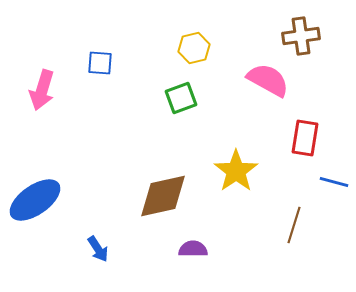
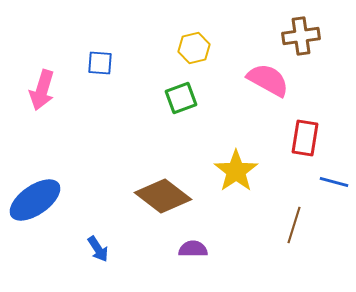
brown diamond: rotated 50 degrees clockwise
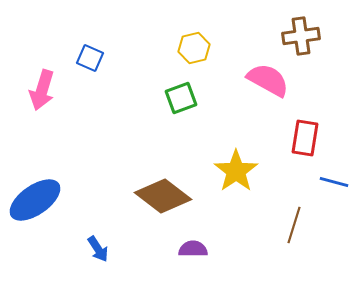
blue square: moved 10 px left, 5 px up; rotated 20 degrees clockwise
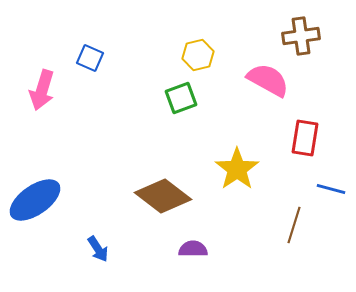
yellow hexagon: moved 4 px right, 7 px down
yellow star: moved 1 px right, 2 px up
blue line: moved 3 px left, 7 px down
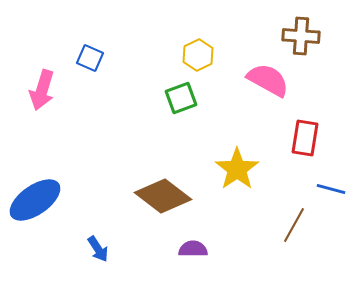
brown cross: rotated 12 degrees clockwise
yellow hexagon: rotated 12 degrees counterclockwise
brown line: rotated 12 degrees clockwise
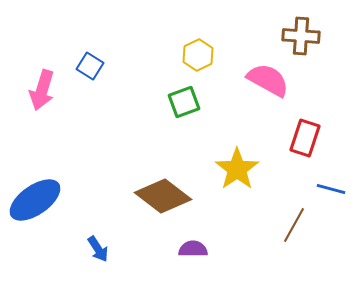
blue square: moved 8 px down; rotated 8 degrees clockwise
green square: moved 3 px right, 4 px down
red rectangle: rotated 9 degrees clockwise
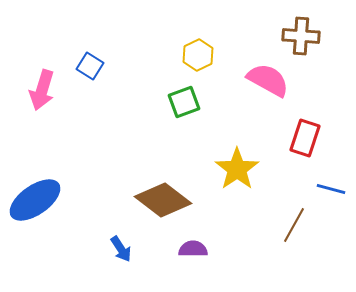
brown diamond: moved 4 px down
blue arrow: moved 23 px right
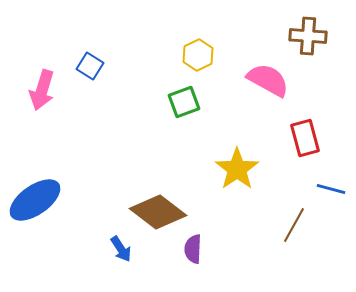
brown cross: moved 7 px right
red rectangle: rotated 33 degrees counterclockwise
brown diamond: moved 5 px left, 12 px down
purple semicircle: rotated 88 degrees counterclockwise
